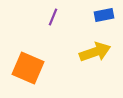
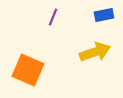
orange square: moved 2 px down
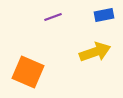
purple line: rotated 48 degrees clockwise
orange square: moved 2 px down
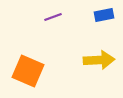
yellow arrow: moved 4 px right, 8 px down; rotated 16 degrees clockwise
orange square: moved 1 px up
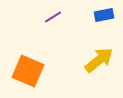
purple line: rotated 12 degrees counterclockwise
yellow arrow: rotated 36 degrees counterclockwise
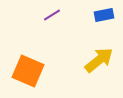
purple line: moved 1 px left, 2 px up
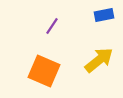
purple line: moved 11 px down; rotated 24 degrees counterclockwise
orange square: moved 16 px right
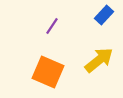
blue rectangle: rotated 36 degrees counterclockwise
orange square: moved 4 px right, 1 px down
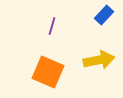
purple line: rotated 18 degrees counterclockwise
yellow arrow: rotated 28 degrees clockwise
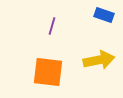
blue rectangle: rotated 66 degrees clockwise
orange square: rotated 16 degrees counterclockwise
